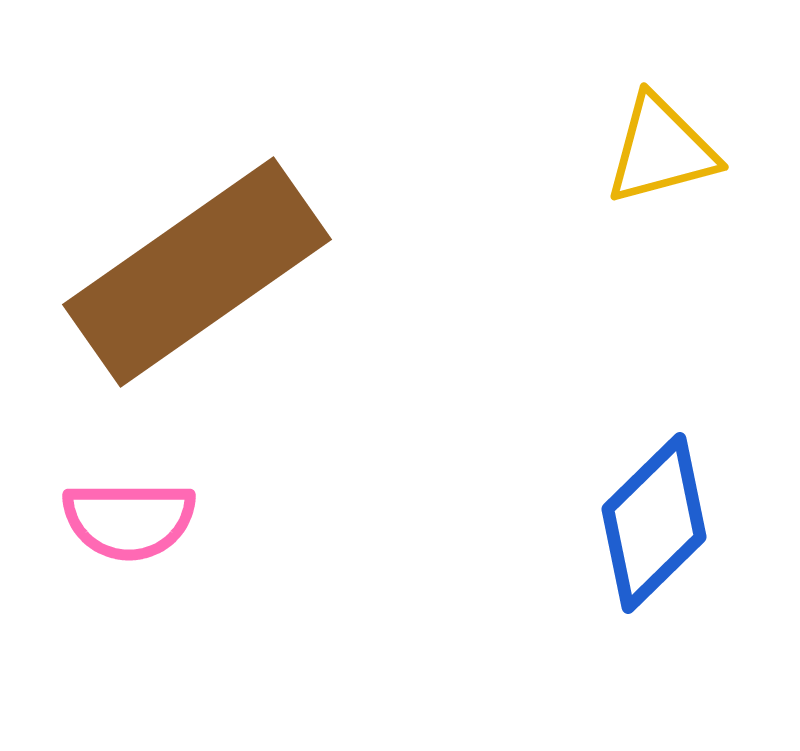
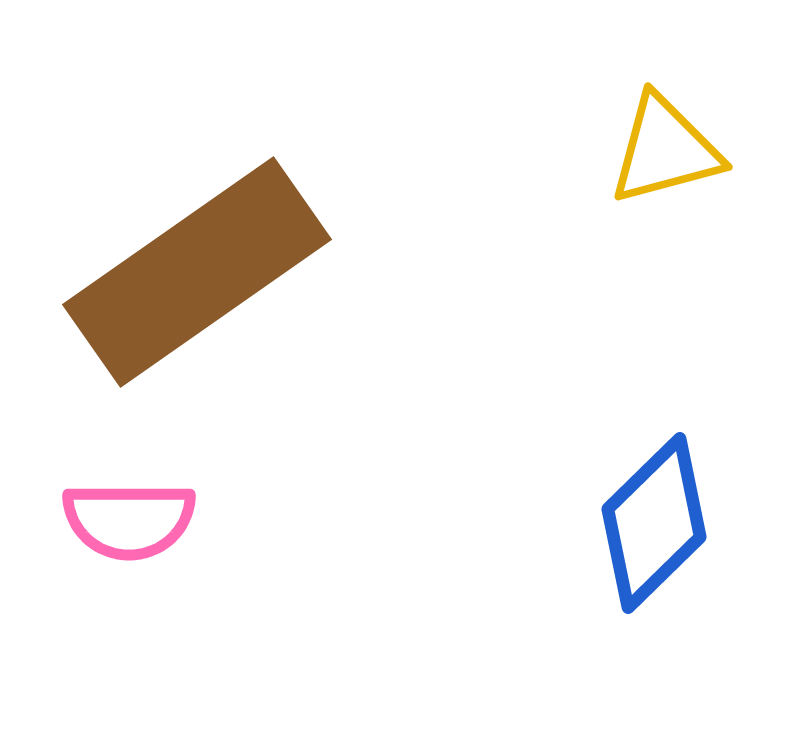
yellow triangle: moved 4 px right
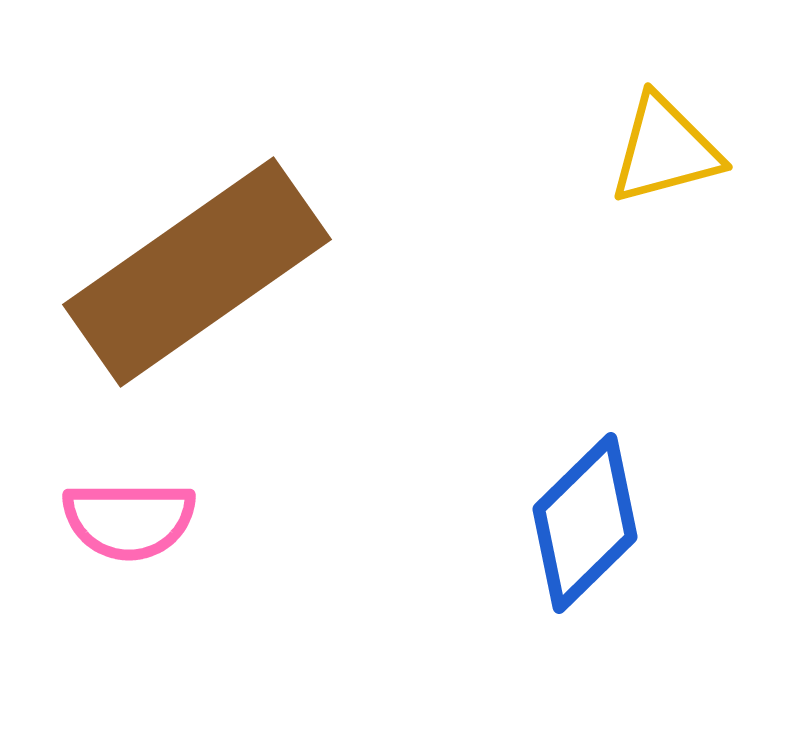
blue diamond: moved 69 px left
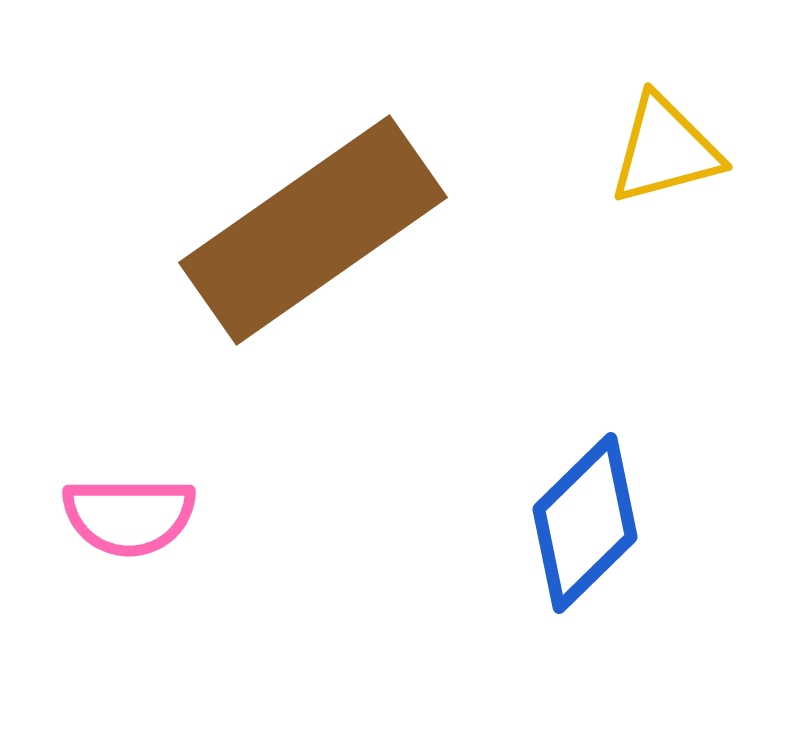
brown rectangle: moved 116 px right, 42 px up
pink semicircle: moved 4 px up
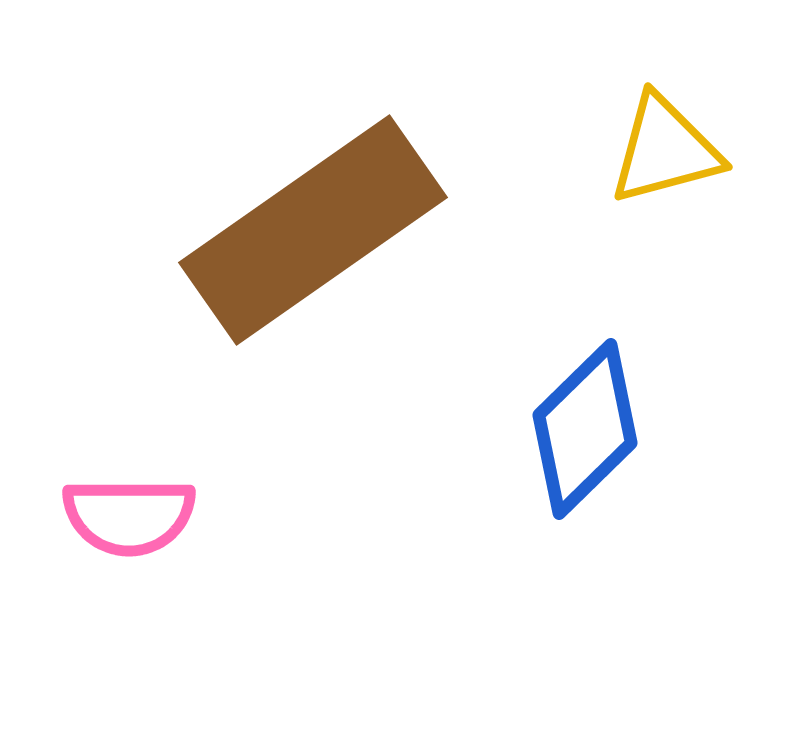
blue diamond: moved 94 px up
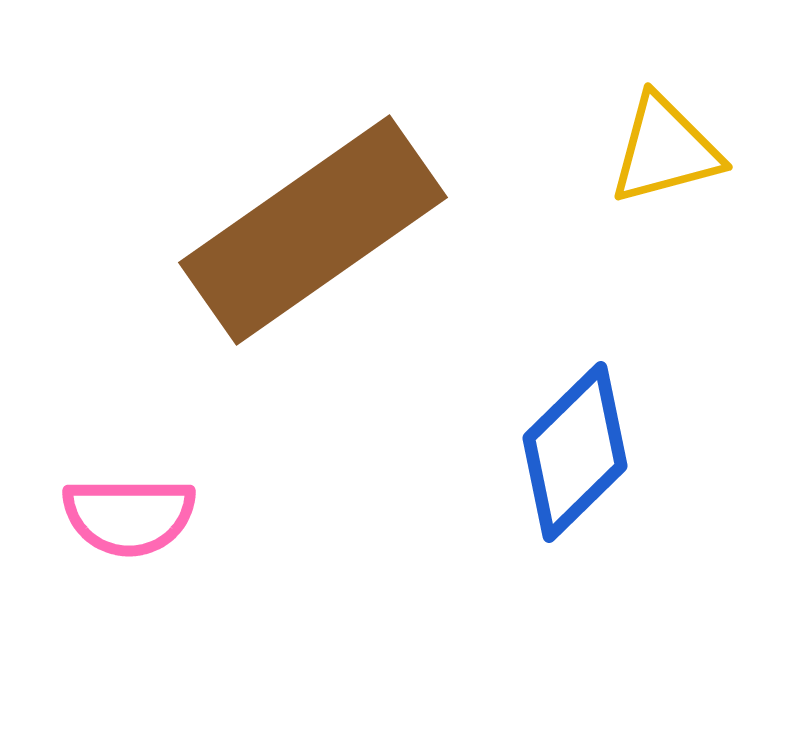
blue diamond: moved 10 px left, 23 px down
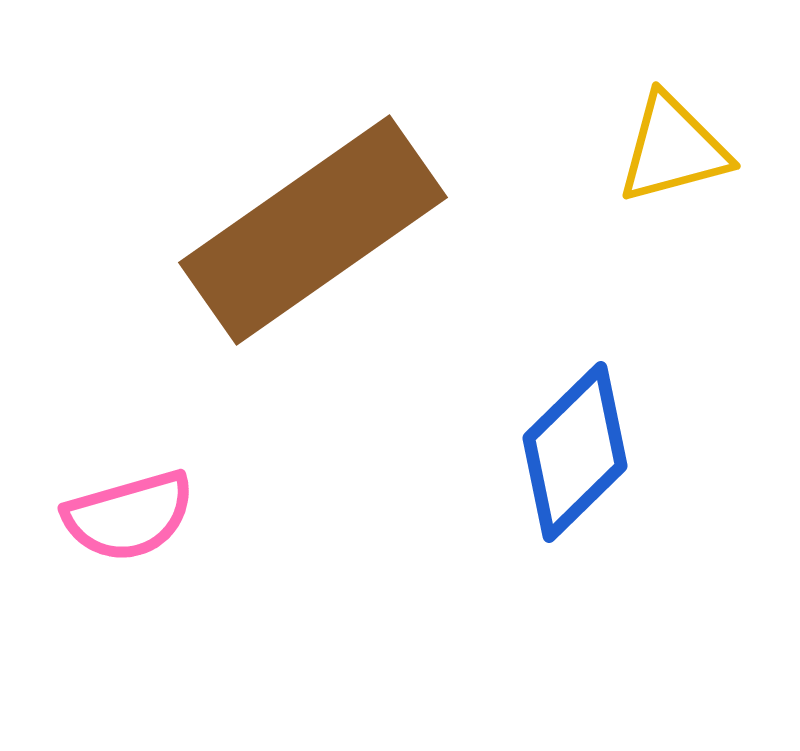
yellow triangle: moved 8 px right, 1 px up
pink semicircle: rotated 16 degrees counterclockwise
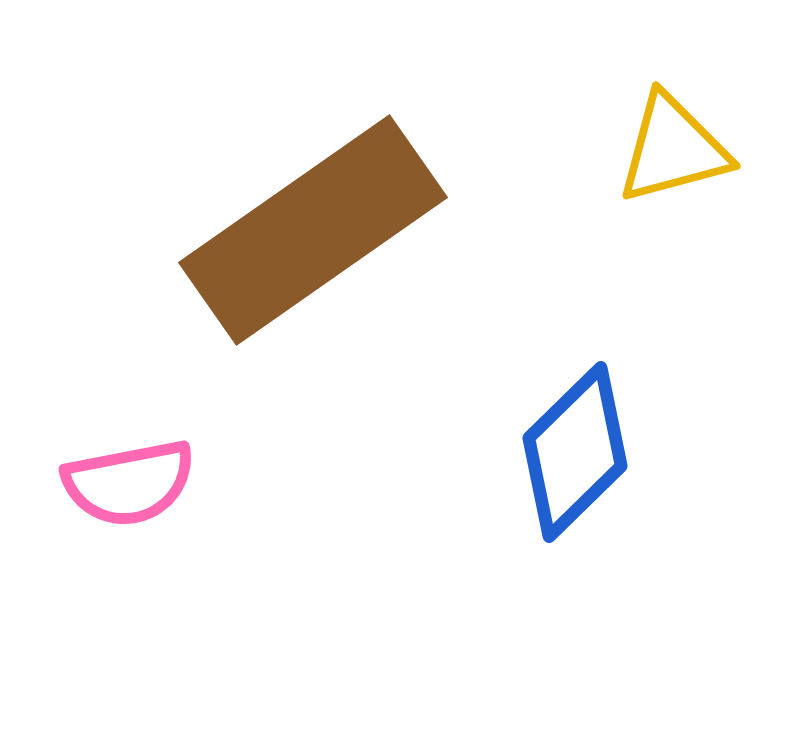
pink semicircle: moved 33 px up; rotated 5 degrees clockwise
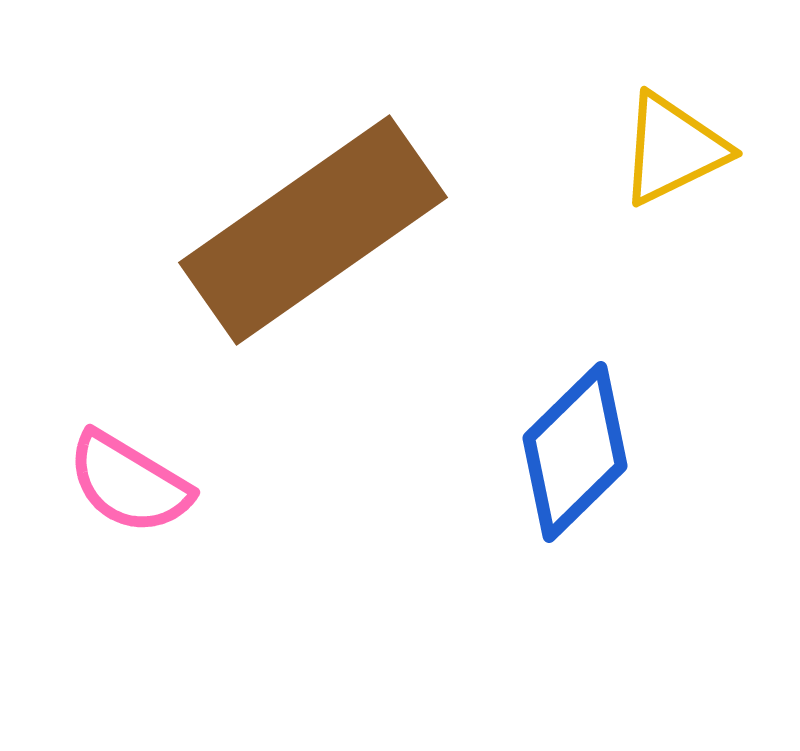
yellow triangle: rotated 11 degrees counterclockwise
pink semicircle: rotated 42 degrees clockwise
